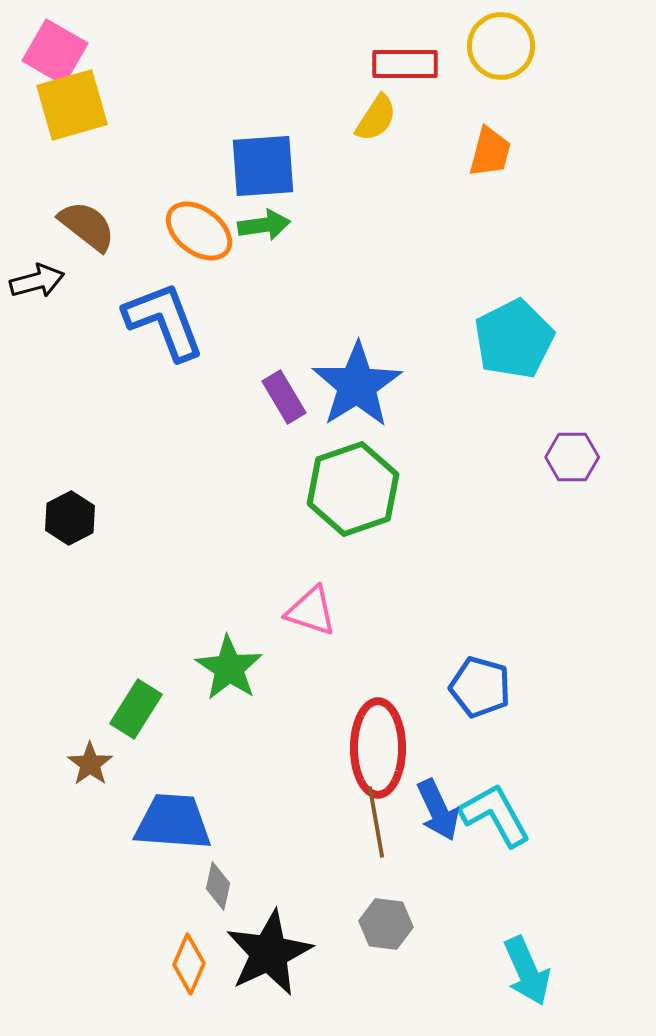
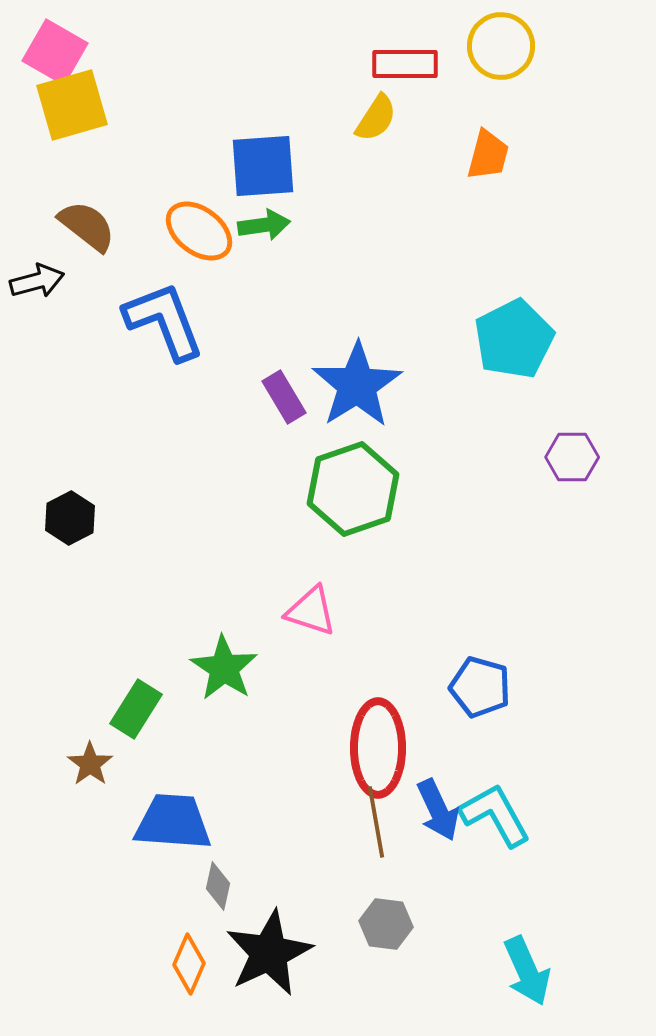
orange trapezoid: moved 2 px left, 3 px down
green star: moved 5 px left
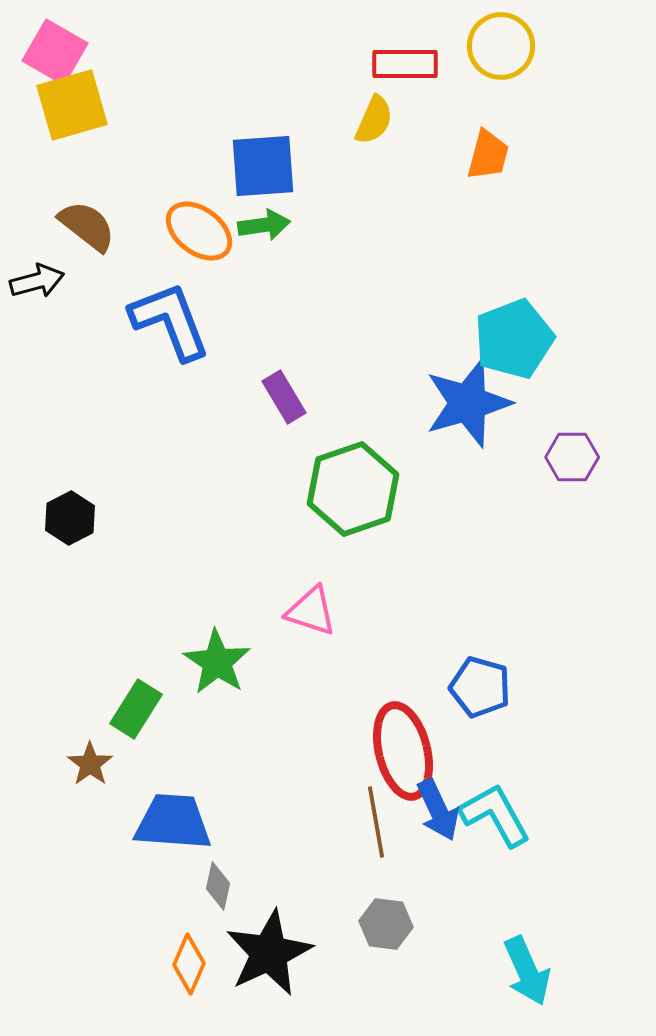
yellow semicircle: moved 2 px left, 2 px down; rotated 9 degrees counterclockwise
blue L-shape: moved 6 px right
cyan pentagon: rotated 6 degrees clockwise
blue star: moved 111 px right, 18 px down; rotated 16 degrees clockwise
green star: moved 7 px left, 6 px up
red ellipse: moved 25 px right, 3 px down; rotated 14 degrees counterclockwise
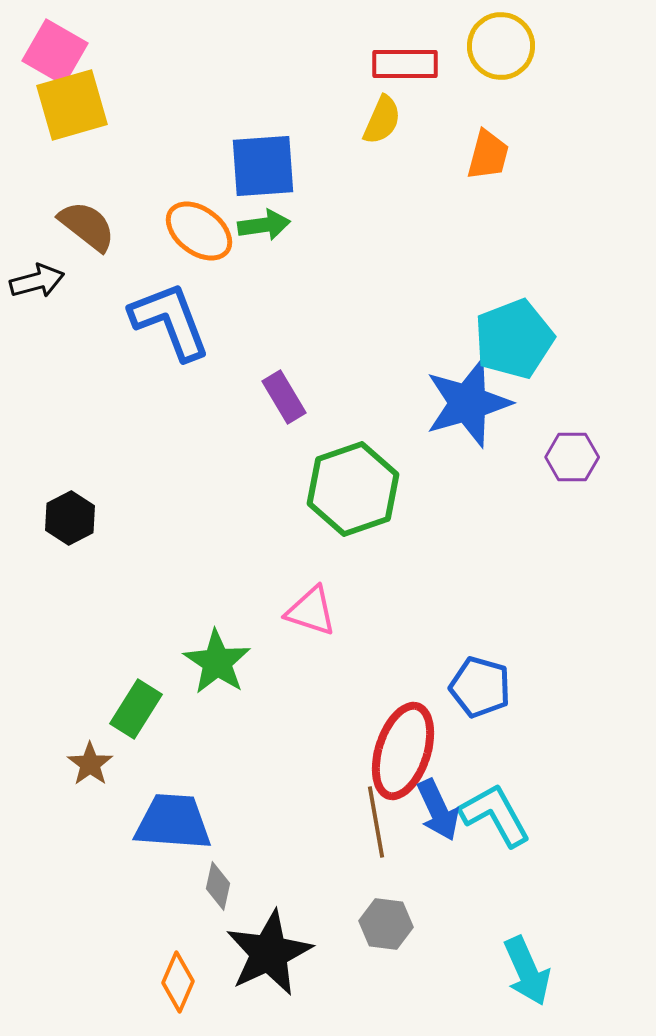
yellow semicircle: moved 8 px right
red ellipse: rotated 32 degrees clockwise
orange diamond: moved 11 px left, 18 px down
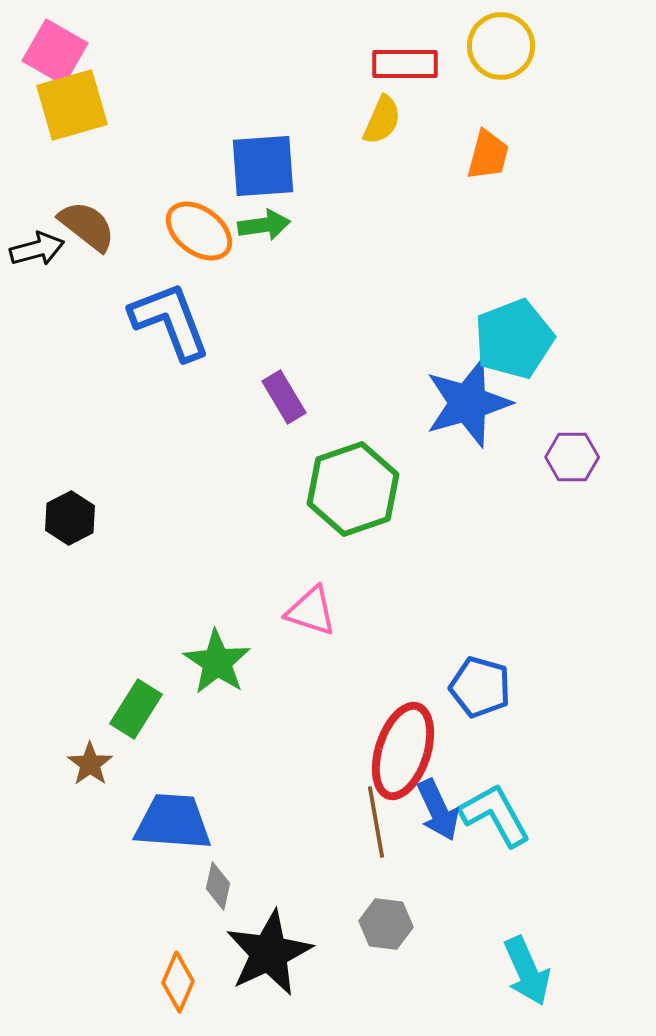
black arrow: moved 32 px up
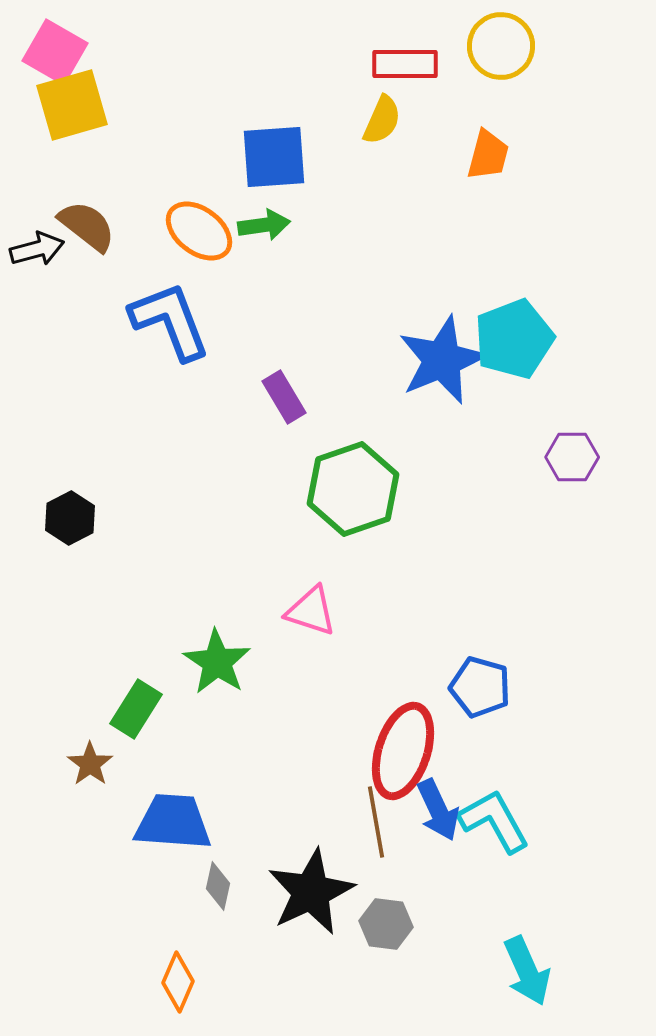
blue square: moved 11 px right, 9 px up
blue star: moved 26 px left, 43 px up; rotated 6 degrees counterclockwise
cyan L-shape: moved 1 px left, 6 px down
black star: moved 42 px right, 61 px up
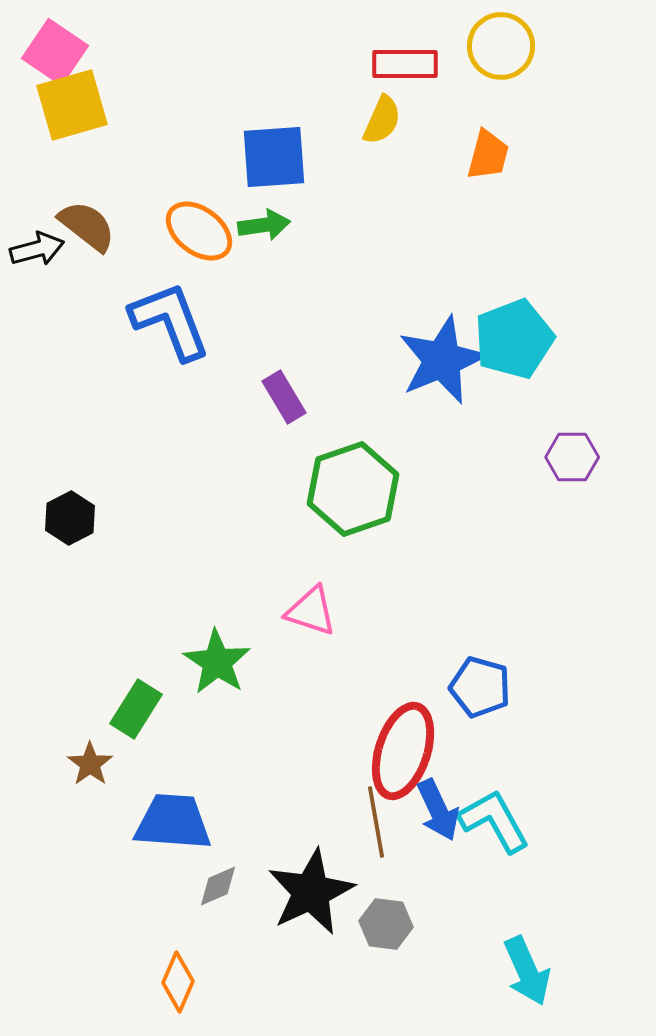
pink square: rotated 4 degrees clockwise
gray diamond: rotated 54 degrees clockwise
